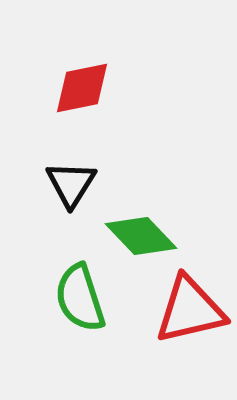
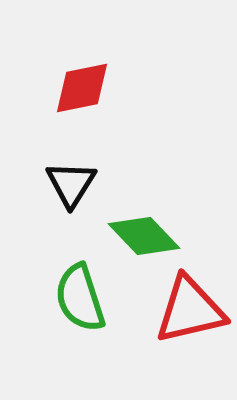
green diamond: moved 3 px right
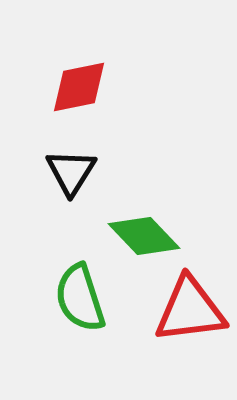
red diamond: moved 3 px left, 1 px up
black triangle: moved 12 px up
red triangle: rotated 6 degrees clockwise
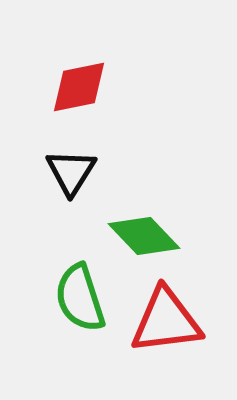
red triangle: moved 24 px left, 11 px down
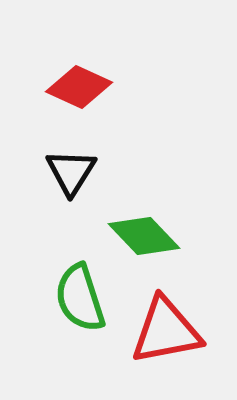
red diamond: rotated 36 degrees clockwise
red triangle: moved 10 px down; rotated 4 degrees counterclockwise
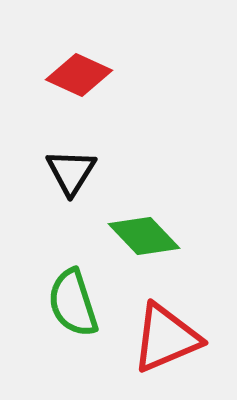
red diamond: moved 12 px up
green semicircle: moved 7 px left, 5 px down
red triangle: moved 7 px down; rotated 12 degrees counterclockwise
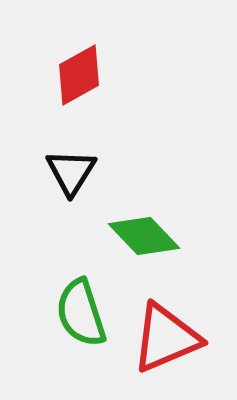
red diamond: rotated 54 degrees counterclockwise
green semicircle: moved 8 px right, 10 px down
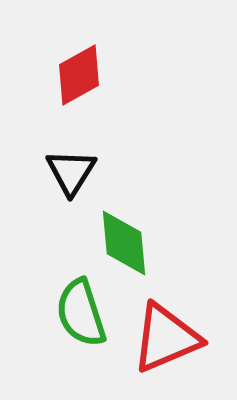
green diamond: moved 20 px left, 7 px down; rotated 38 degrees clockwise
